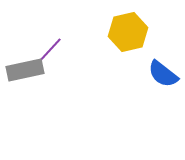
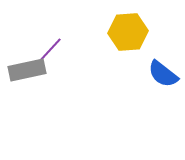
yellow hexagon: rotated 9 degrees clockwise
gray rectangle: moved 2 px right
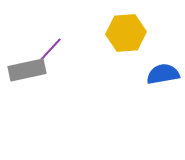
yellow hexagon: moved 2 px left, 1 px down
blue semicircle: rotated 132 degrees clockwise
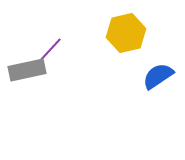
yellow hexagon: rotated 9 degrees counterclockwise
blue semicircle: moved 5 px left, 2 px down; rotated 24 degrees counterclockwise
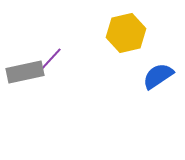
purple line: moved 10 px down
gray rectangle: moved 2 px left, 2 px down
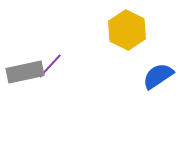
yellow hexagon: moved 1 px right, 3 px up; rotated 21 degrees counterclockwise
purple line: moved 6 px down
